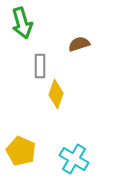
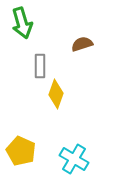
brown semicircle: moved 3 px right
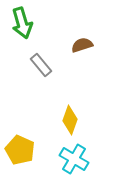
brown semicircle: moved 1 px down
gray rectangle: moved 1 px right, 1 px up; rotated 40 degrees counterclockwise
yellow diamond: moved 14 px right, 26 px down
yellow pentagon: moved 1 px left, 1 px up
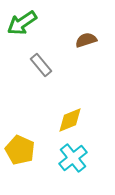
green arrow: rotated 72 degrees clockwise
brown semicircle: moved 4 px right, 5 px up
yellow diamond: rotated 48 degrees clockwise
cyan cross: moved 1 px left, 1 px up; rotated 20 degrees clockwise
